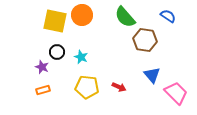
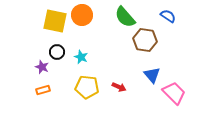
pink trapezoid: moved 2 px left
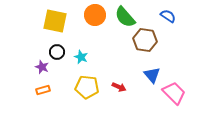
orange circle: moved 13 px right
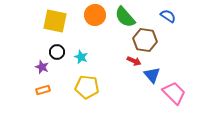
red arrow: moved 15 px right, 26 px up
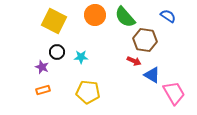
yellow square: moved 1 px left; rotated 15 degrees clockwise
cyan star: rotated 24 degrees counterclockwise
blue triangle: rotated 18 degrees counterclockwise
yellow pentagon: moved 1 px right, 5 px down
pink trapezoid: rotated 15 degrees clockwise
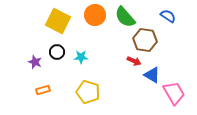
yellow square: moved 4 px right
purple star: moved 7 px left, 5 px up
yellow pentagon: rotated 10 degrees clockwise
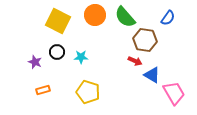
blue semicircle: moved 2 px down; rotated 91 degrees clockwise
red arrow: moved 1 px right
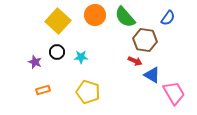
yellow square: rotated 15 degrees clockwise
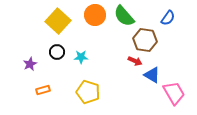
green semicircle: moved 1 px left, 1 px up
purple star: moved 5 px left, 2 px down; rotated 24 degrees clockwise
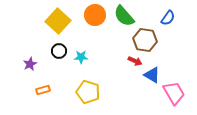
black circle: moved 2 px right, 1 px up
